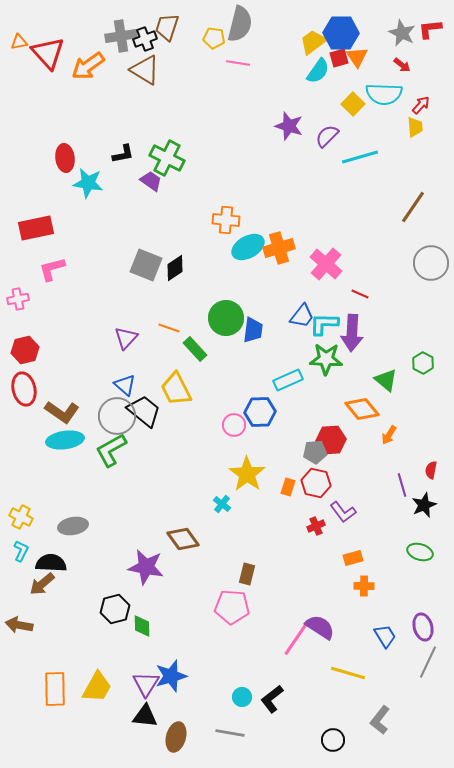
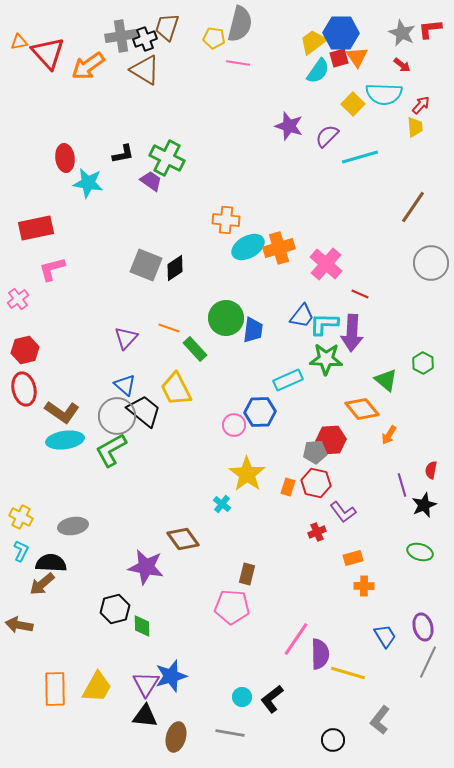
pink cross at (18, 299): rotated 25 degrees counterclockwise
red cross at (316, 526): moved 1 px right, 6 px down
purple semicircle at (320, 627): moved 27 px down; rotated 56 degrees clockwise
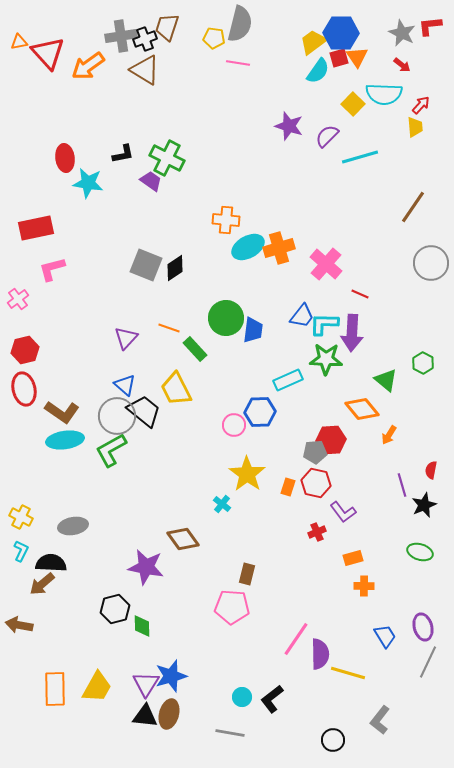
red L-shape at (430, 29): moved 3 px up
brown ellipse at (176, 737): moved 7 px left, 23 px up
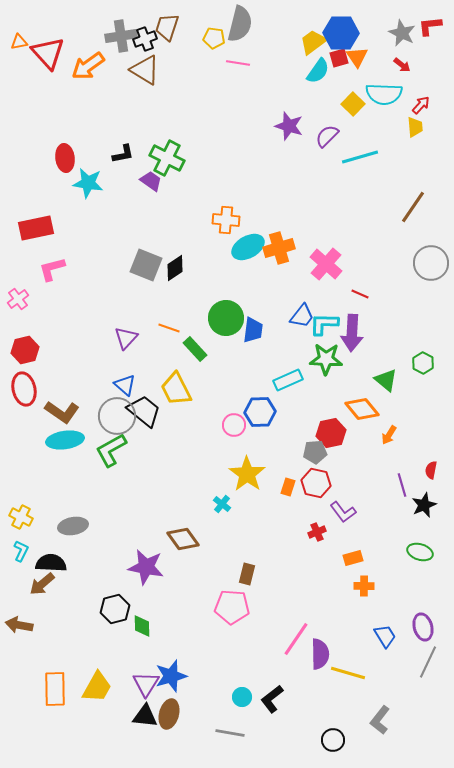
red hexagon at (331, 440): moved 7 px up; rotated 8 degrees counterclockwise
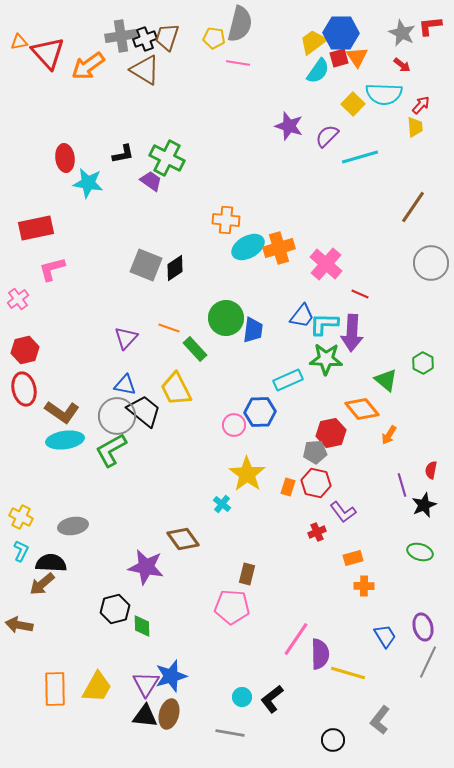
brown trapezoid at (167, 27): moved 10 px down
blue triangle at (125, 385): rotated 30 degrees counterclockwise
